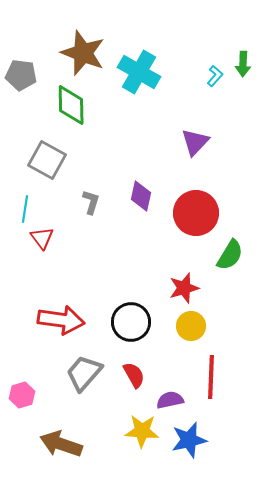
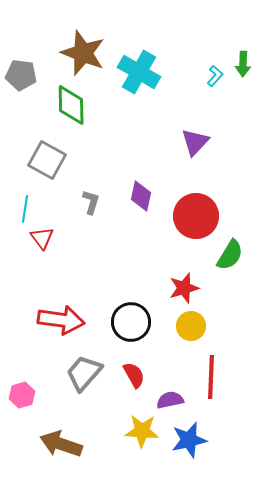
red circle: moved 3 px down
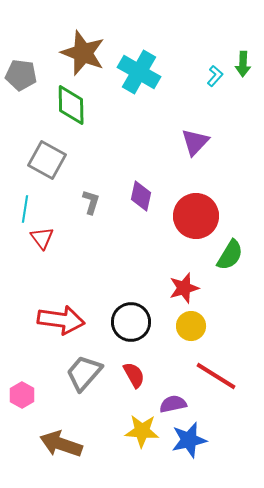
red line: moved 5 px right, 1 px up; rotated 60 degrees counterclockwise
pink hexagon: rotated 15 degrees counterclockwise
purple semicircle: moved 3 px right, 4 px down
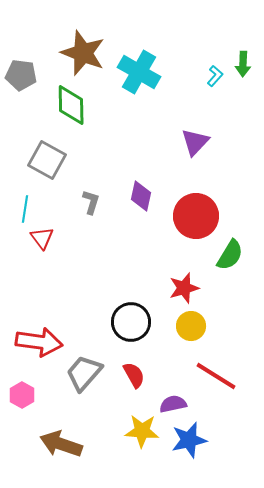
red arrow: moved 22 px left, 22 px down
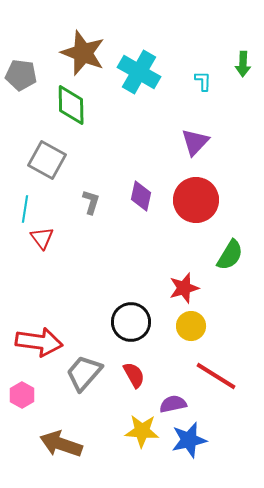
cyan L-shape: moved 12 px left, 5 px down; rotated 40 degrees counterclockwise
red circle: moved 16 px up
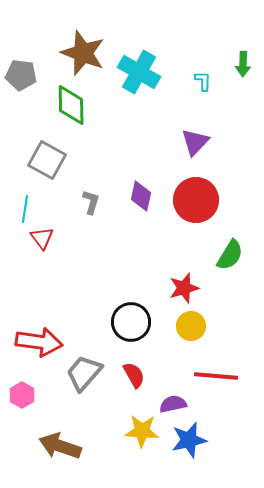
red line: rotated 27 degrees counterclockwise
brown arrow: moved 1 px left, 2 px down
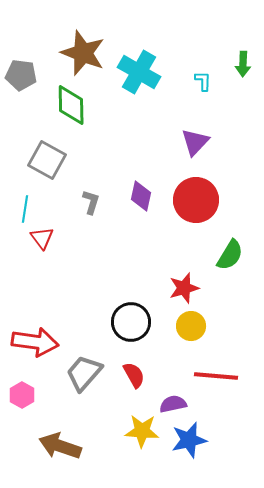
red arrow: moved 4 px left
